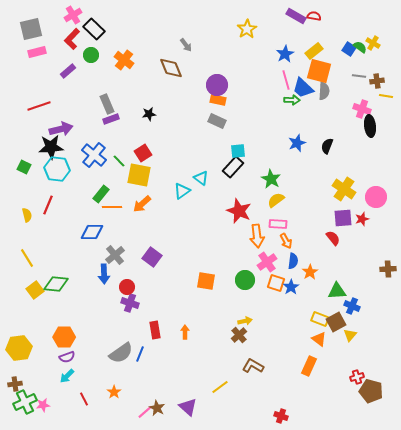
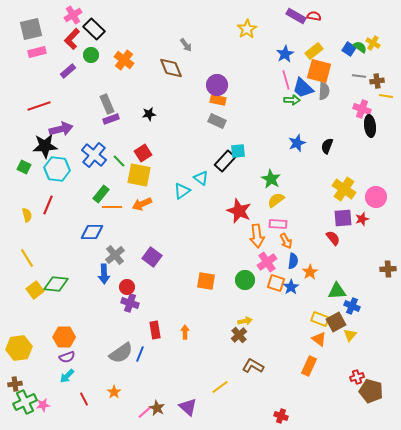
black star at (51, 147): moved 6 px left, 1 px up
black rectangle at (233, 167): moved 8 px left, 6 px up
orange arrow at (142, 204): rotated 18 degrees clockwise
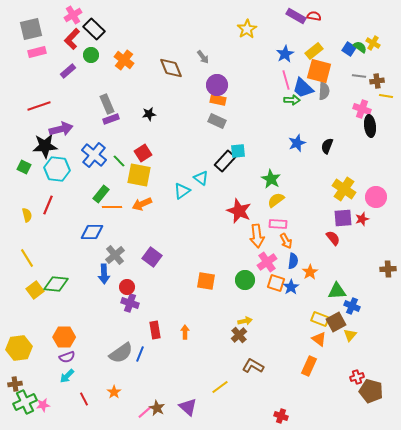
gray arrow at (186, 45): moved 17 px right, 12 px down
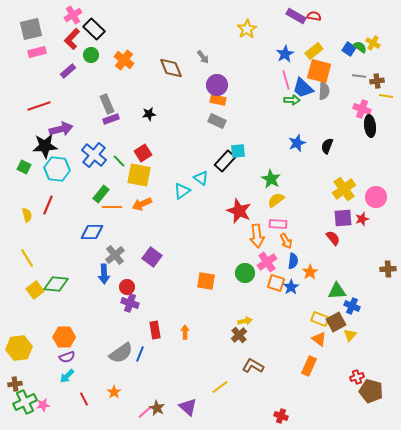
yellow cross at (344, 189): rotated 20 degrees clockwise
green circle at (245, 280): moved 7 px up
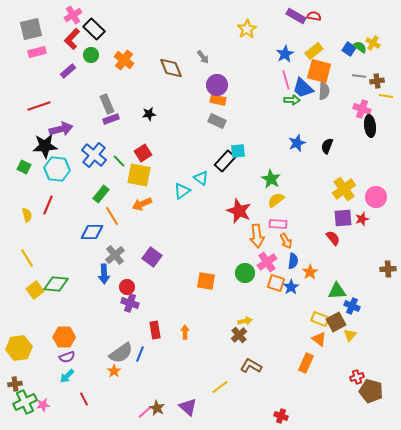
orange line at (112, 207): moved 9 px down; rotated 60 degrees clockwise
brown L-shape at (253, 366): moved 2 px left
orange rectangle at (309, 366): moved 3 px left, 3 px up
orange star at (114, 392): moved 21 px up
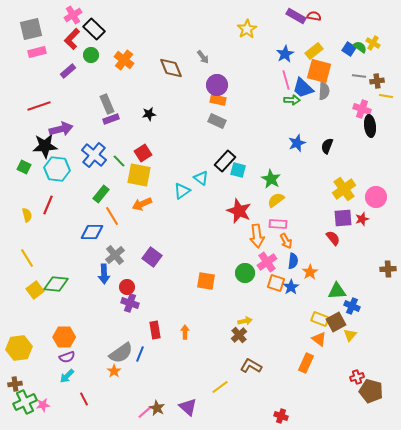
cyan square at (238, 151): moved 19 px down; rotated 21 degrees clockwise
